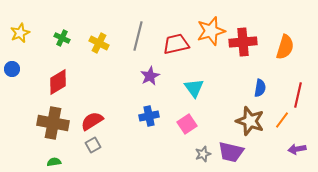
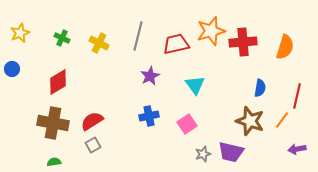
cyan triangle: moved 1 px right, 3 px up
red line: moved 1 px left, 1 px down
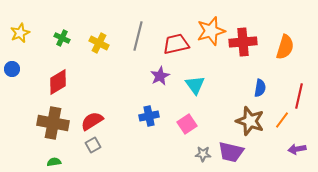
purple star: moved 10 px right
red line: moved 2 px right
gray star: rotated 21 degrees clockwise
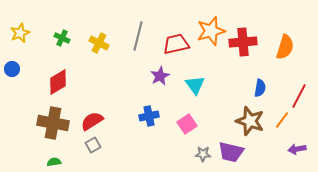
red line: rotated 15 degrees clockwise
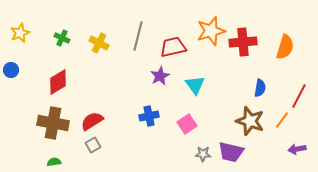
red trapezoid: moved 3 px left, 3 px down
blue circle: moved 1 px left, 1 px down
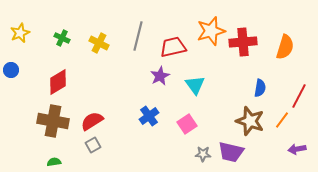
blue cross: rotated 24 degrees counterclockwise
brown cross: moved 2 px up
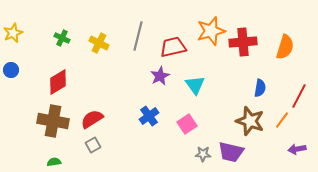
yellow star: moved 7 px left
red semicircle: moved 2 px up
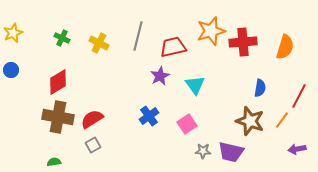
brown cross: moved 5 px right, 4 px up
gray star: moved 3 px up
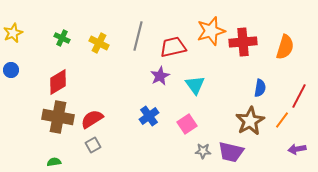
brown star: rotated 24 degrees clockwise
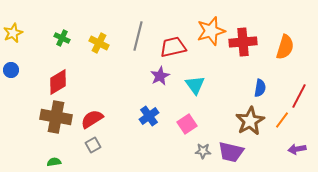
brown cross: moved 2 px left
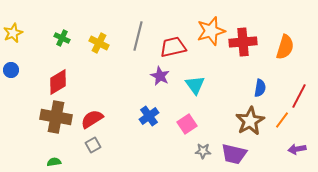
purple star: rotated 18 degrees counterclockwise
purple trapezoid: moved 3 px right, 2 px down
